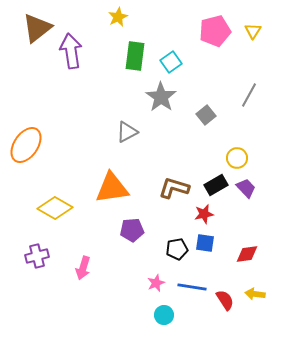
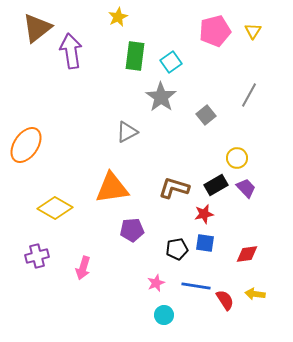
blue line: moved 4 px right, 1 px up
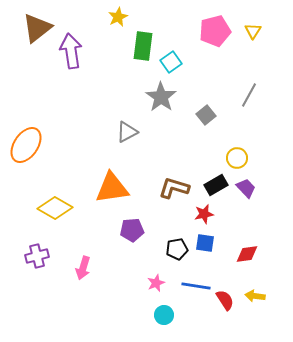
green rectangle: moved 8 px right, 10 px up
yellow arrow: moved 2 px down
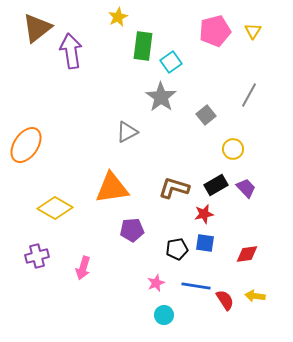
yellow circle: moved 4 px left, 9 px up
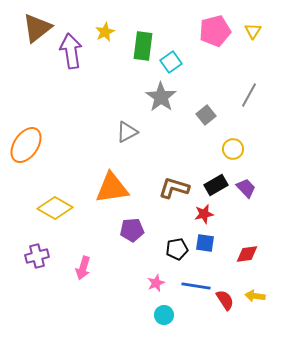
yellow star: moved 13 px left, 15 px down
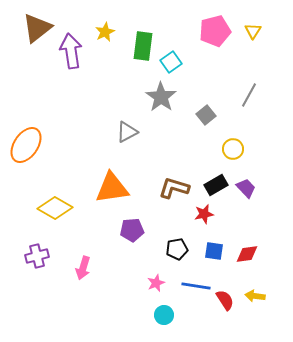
blue square: moved 9 px right, 8 px down
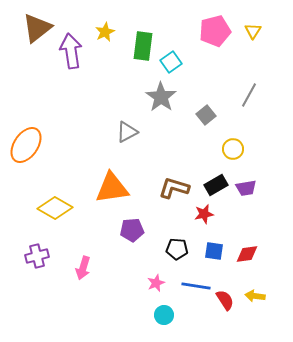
purple trapezoid: rotated 125 degrees clockwise
black pentagon: rotated 15 degrees clockwise
